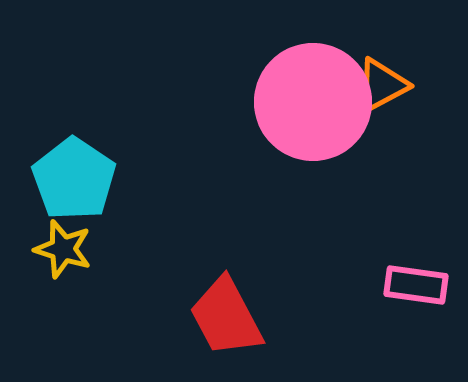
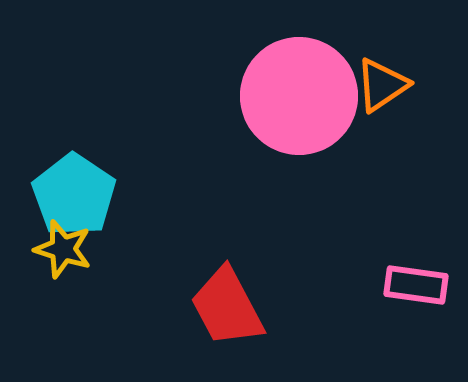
orange triangle: rotated 6 degrees counterclockwise
pink circle: moved 14 px left, 6 px up
cyan pentagon: moved 16 px down
red trapezoid: moved 1 px right, 10 px up
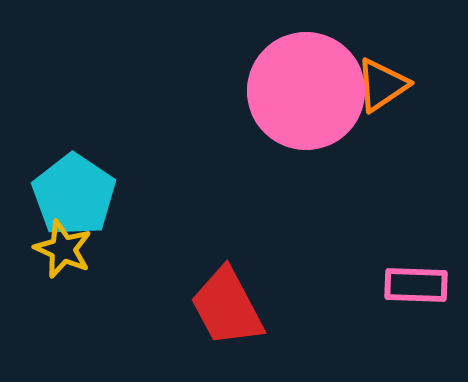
pink circle: moved 7 px right, 5 px up
yellow star: rotated 6 degrees clockwise
pink rectangle: rotated 6 degrees counterclockwise
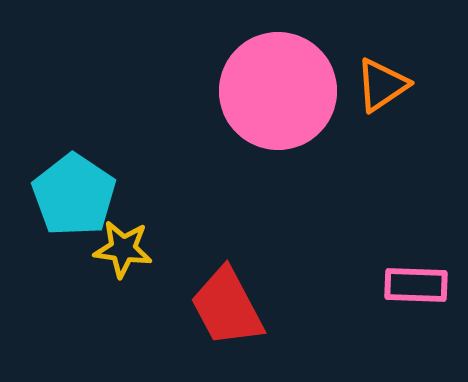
pink circle: moved 28 px left
yellow star: moved 60 px right; rotated 16 degrees counterclockwise
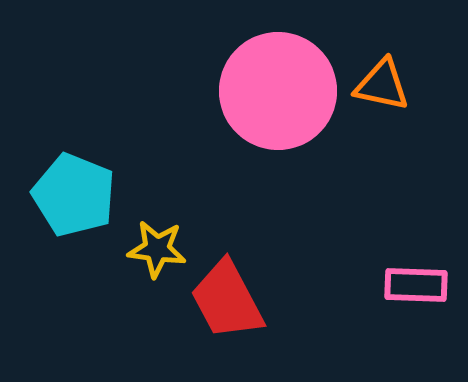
orange triangle: rotated 46 degrees clockwise
cyan pentagon: rotated 12 degrees counterclockwise
yellow star: moved 34 px right
red trapezoid: moved 7 px up
